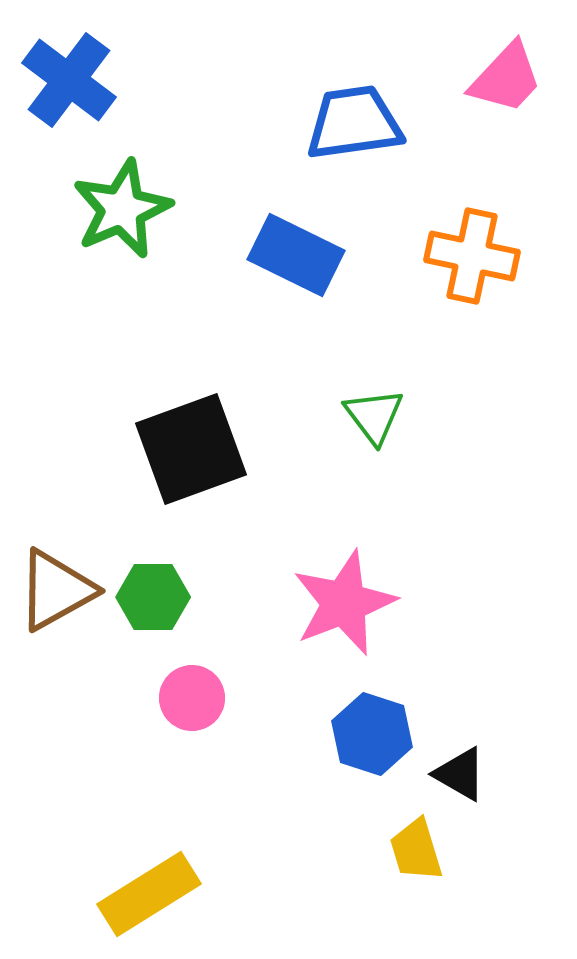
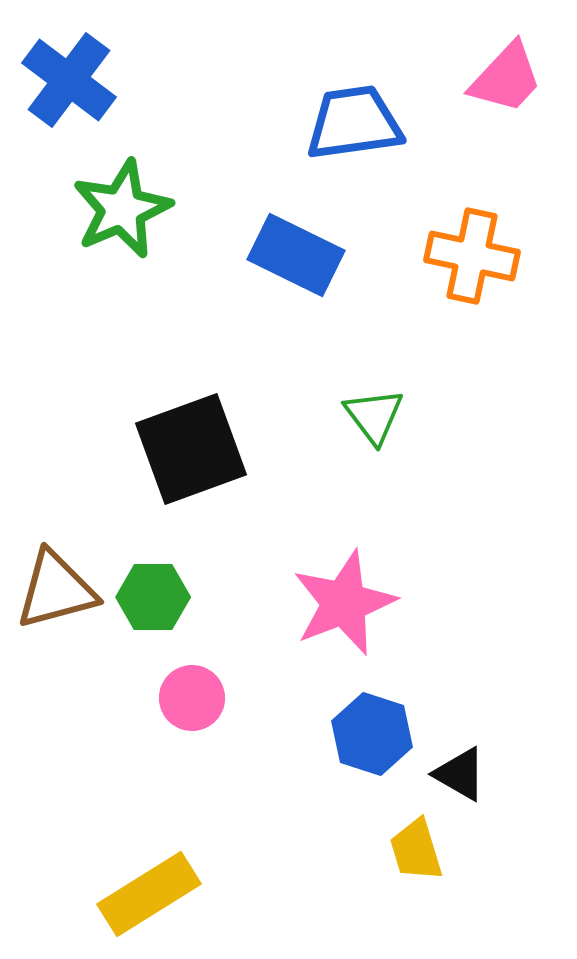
brown triangle: rotated 14 degrees clockwise
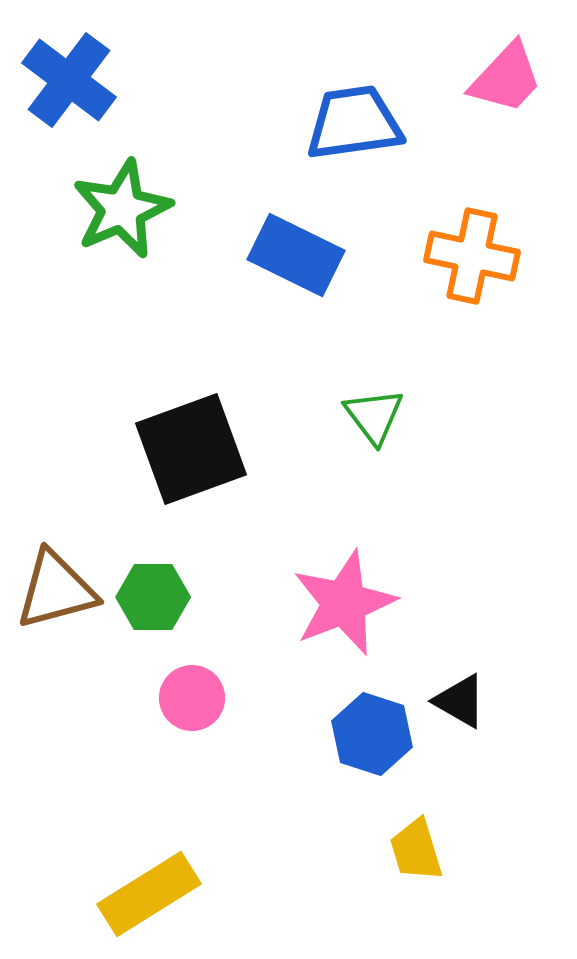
black triangle: moved 73 px up
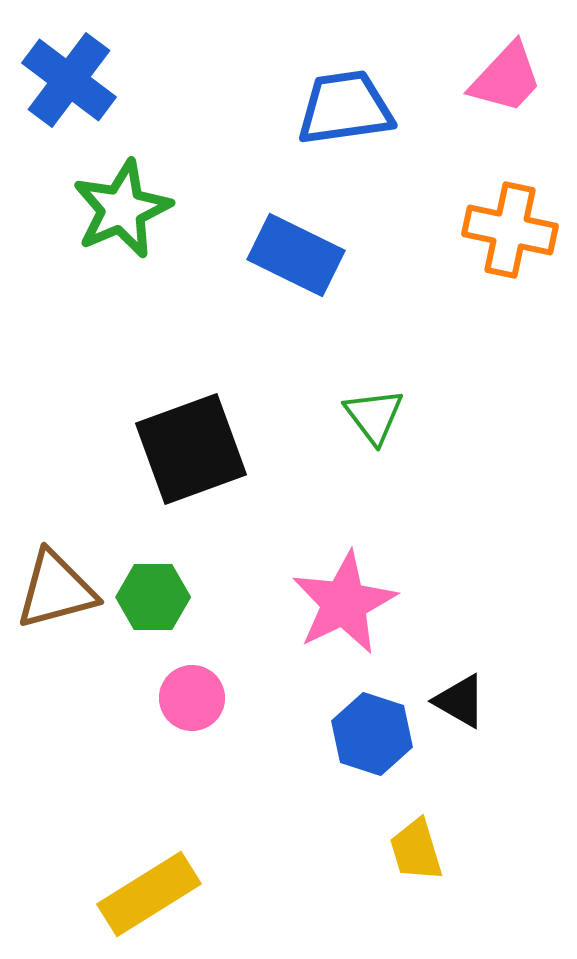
blue trapezoid: moved 9 px left, 15 px up
orange cross: moved 38 px right, 26 px up
pink star: rotated 5 degrees counterclockwise
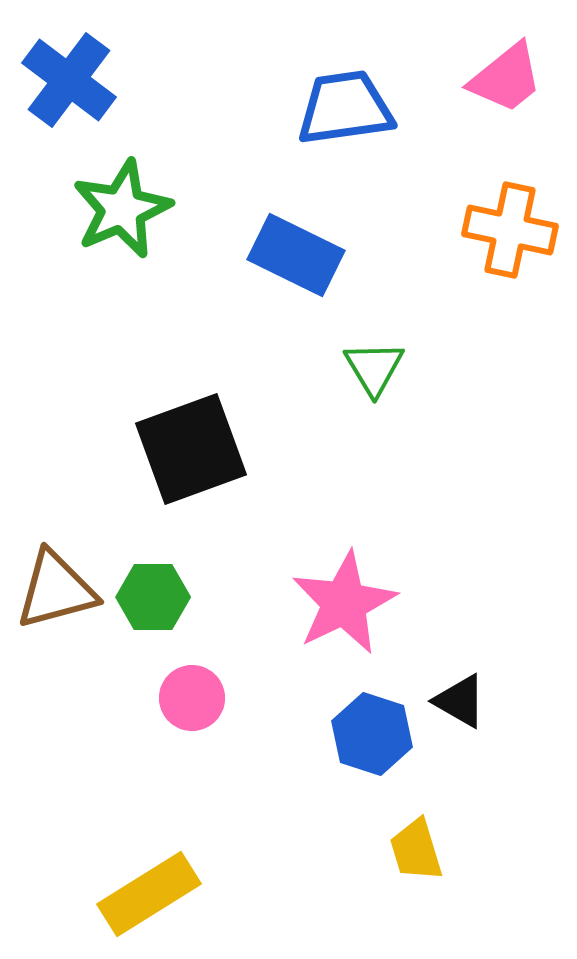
pink trapezoid: rotated 8 degrees clockwise
green triangle: moved 48 px up; rotated 6 degrees clockwise
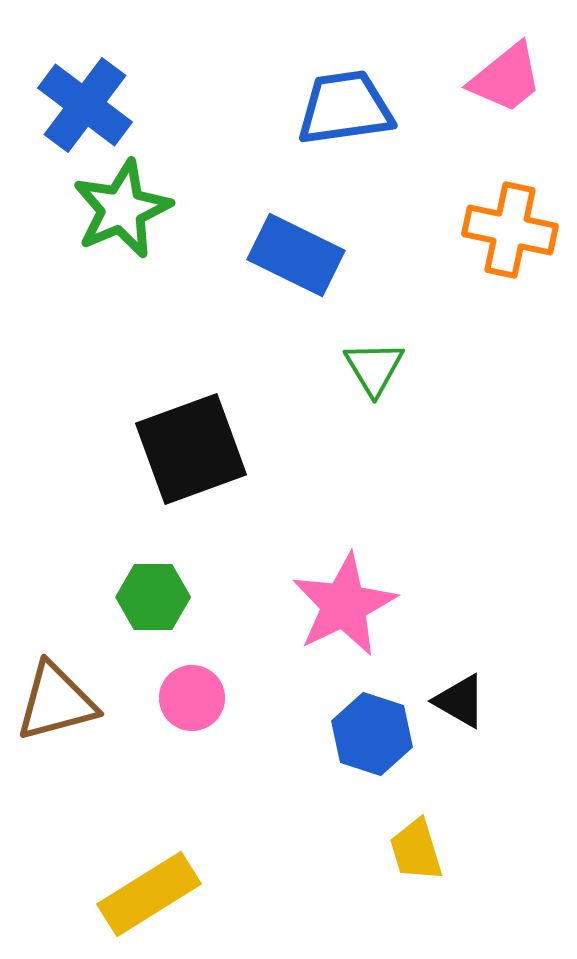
blue cross: moved 16 px right, 25 px down
brown triangle: moved 112 px down
pink star: moved 2 px down
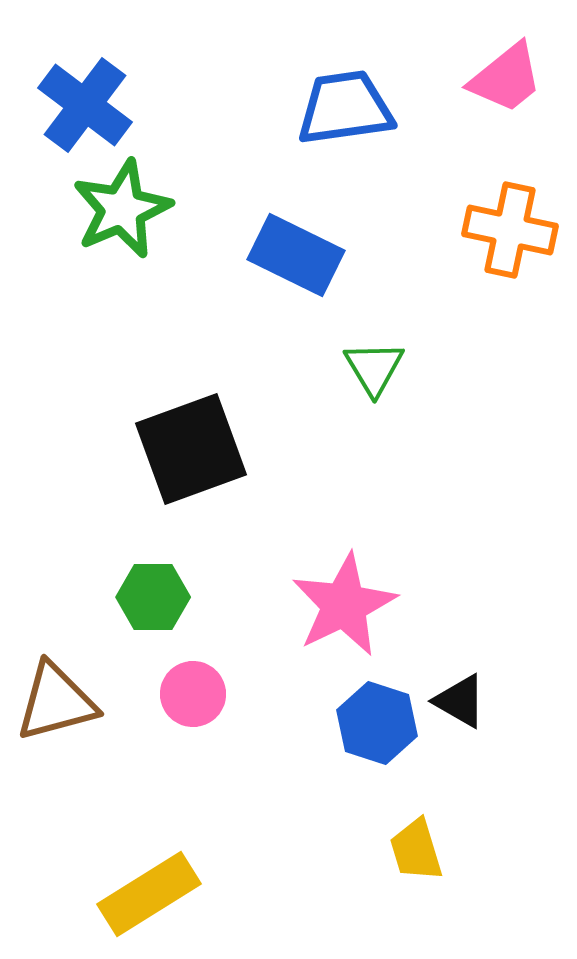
pink circle: moved 1 px right, 4 px up
blue hexagon: moved 5 px right, 11 px up
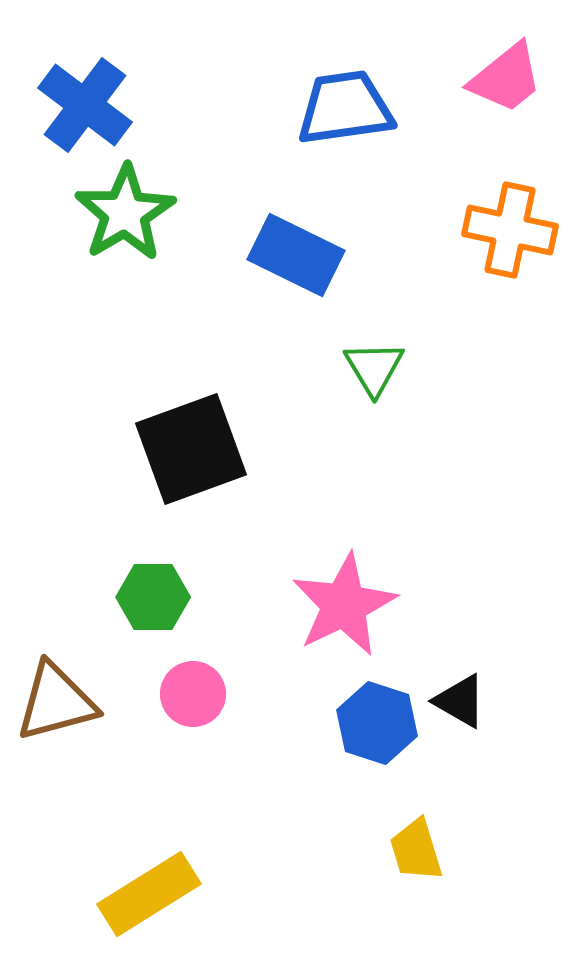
green star: moved 3 px right, 4 px down; rotated 8 degrees counterclockwise
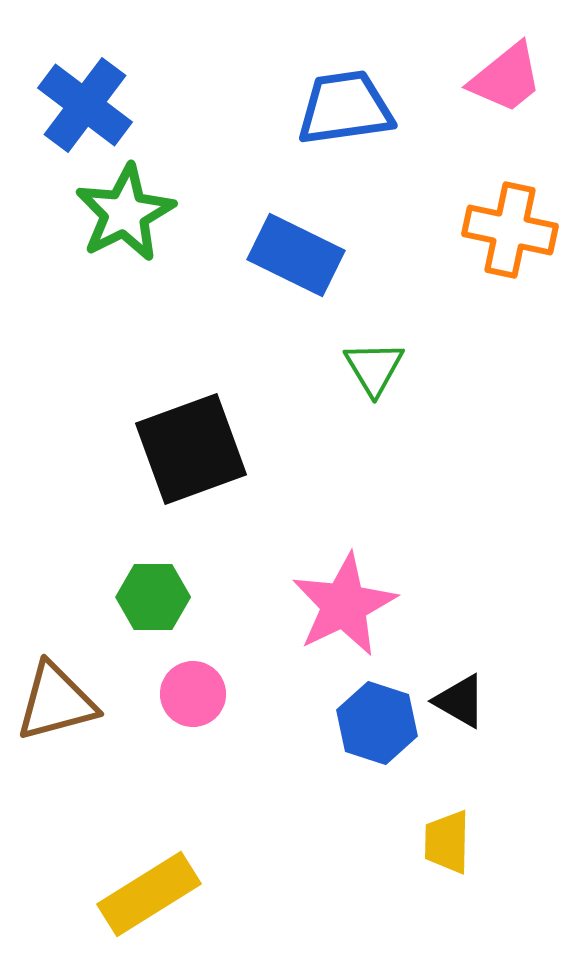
green star: rotated 4 degrees clockwise
yellow trapezoid: moved 31 px right, 8 px up; rotated 18 degrees clockwise
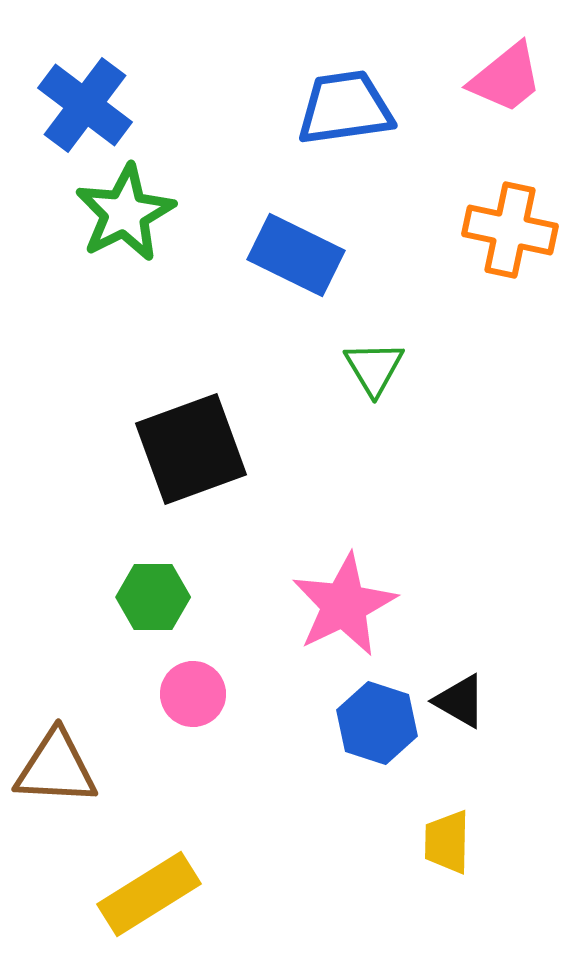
brown triangle: moved 66 px down; rotated 18 degrees clockwise
